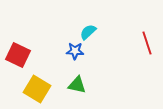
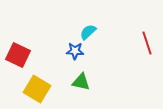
green triangle: moved 4 px right, 3 px up
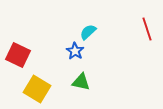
red line: moved 14 px up
blue star: rotated 30 degrees clockwise
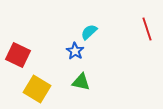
cyan semicircle: moved 1 px right
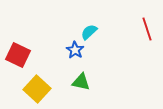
blue star: moved 1 px up
yellow square: rotated 12 degrees clockwise
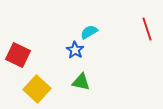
cyan semicircle: rotated 12 degrees clockwise
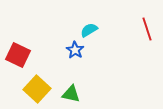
cyan semicircle: moved 2 px up
green triangle: moved 10 px left, 12 px down
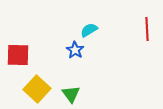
red line: rotated 15 degrees clockwise
red square: rotated 25 degrees counterclockwise
green triangle: rotated 42 degrees clockwise
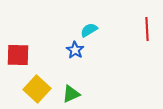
green triangle: rotated 42 degrees clockwise
